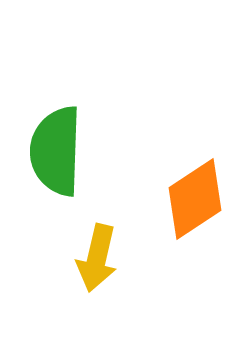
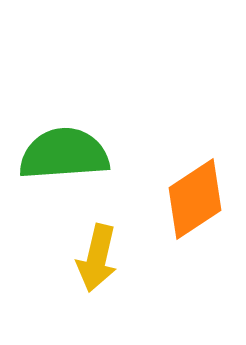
green semicircle: moved 8 px right, 3 px down; rotated 84 degrees clockwise
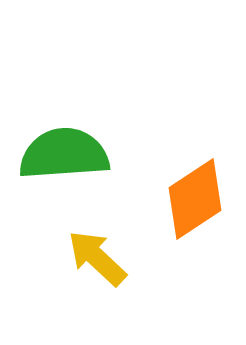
yellow arrow: rotated 120 degrees clockwise
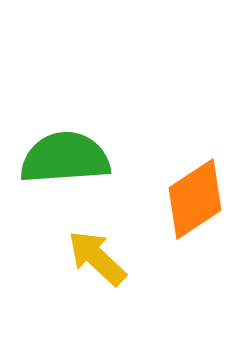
green semicircle: moved 1 px right, 4 px down
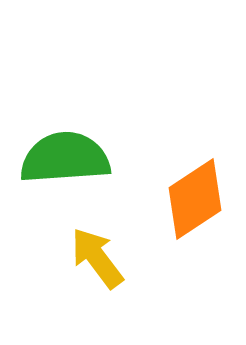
yellow arrow: rotated 10 degrees clockwise
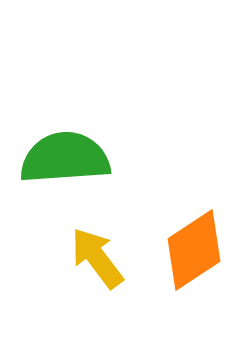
orange diamond: moved 1 px left, 51 px down
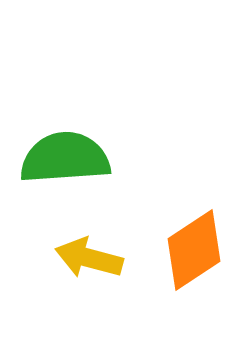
yellow arrow: moved 8 px left; rotated 38 degrees counterclockwise
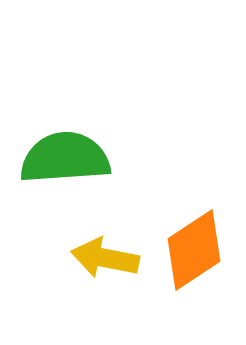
yellow arrow: moved 16 px right; rotated 4 degrees counterclockwise
